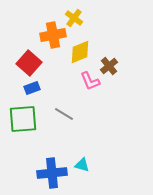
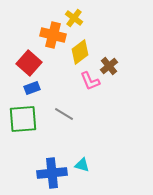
orange cross: rotated 25 degrees clockwise
yellow diamond: rotated 15 degrees counterclockwise
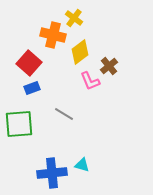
green square: moved 4 px left, 5 px down
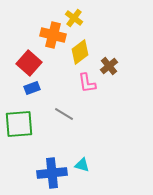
pink L-shape: moved 3 px left, 2 px down; rotated 15 degrees clockwise
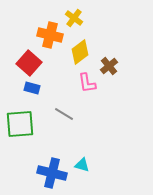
orange cross: moved 3 px left
blue rectangle: rotated 35 degrees clockwise
green square: moved 1 px right
blue cross: rotated 20 degrees clockwise
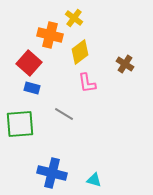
brown cross: moved 16 px right, 2 px up; rotated 18 degrees counterclockwise
cyan triangle: moved 12 px right, 15 px down
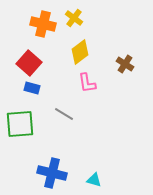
orange cross: moved 7 px left, 11 px up
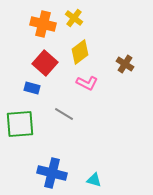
red square: moved 16 px right
pink L-shape: rotated 55 degrees counterclockwise
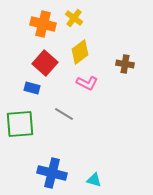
brown cross: rotated 24 degrees counterclockwise
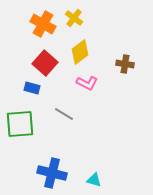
orange cross: rotated 15 degrees clockwise
